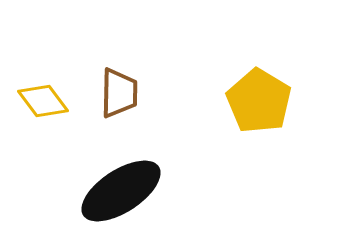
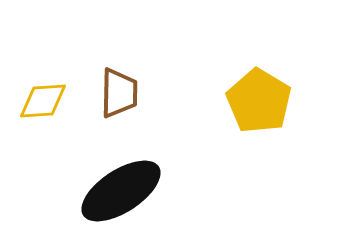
yellow diamond: rotated 57 degrees counterclockwise
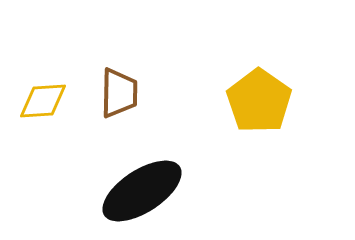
yellow pentagon: rotated 4 degrees clockwise
black ellipse: moved 21 px right
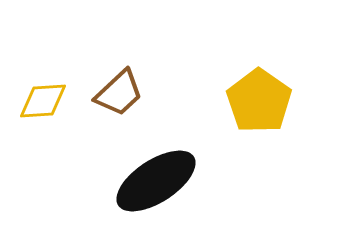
brown trapezoid: rotated 46 degrees clockwise
black ellipse: moved 14 px right, 10 px up
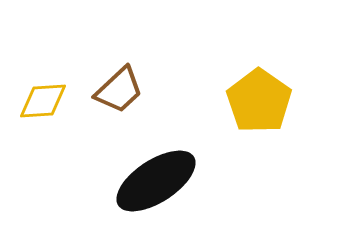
brown trapezoid: moved 3 px up
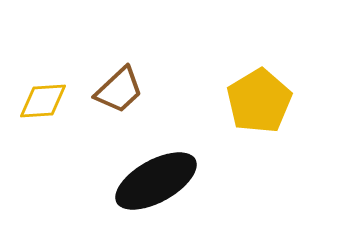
yellow pentagon: rotated 6 degrees clockwise
black ellipse: rotated 4 degrees clockwise
